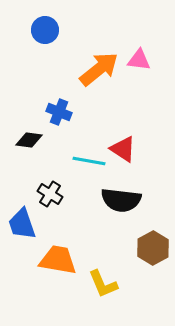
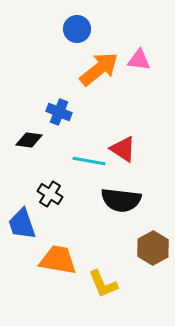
blue circle: moved 32 px right, 1 px up
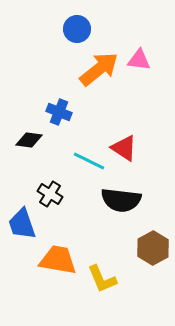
red triangle: moved 1 px right, 1 px up
cyan line: rotated 16 degrees clockwise
yellow L-shape: moved 1 px left, 5 px up
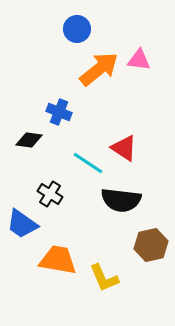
cyan line: moved 1 px left, 2 px down; rotated 8 degrees clockwise
blue trapezoid: rotated 36 degrees counterclockwise
brown hexagon: moved 2 px left, 3 px up; rotated 16 degrees clockwise
yellow L-shape: moved 2 px right, 1 px up
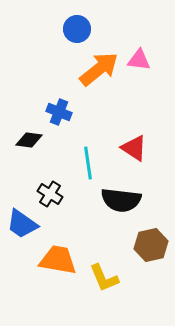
red triangle: moved 10 px right
cyan line: rotated 48 degrees clockwise
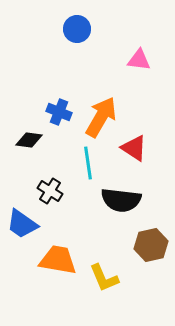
orange arrow: moved 2 px right, 48 px down; rotated 21 degrees counterclockwise
black cross: moved 3 px up
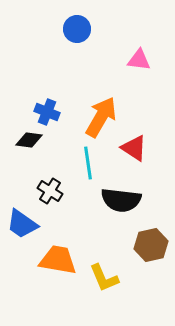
blue cross: moved 12 px left
